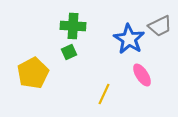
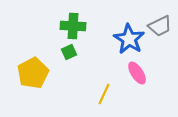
pink ellipse: moved 5 px left, 2 px up
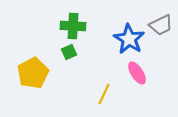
gray trapezoid: moved 1 px right, 1 px up
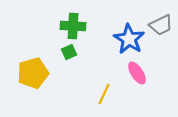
yellow pentagon: rotated 12 degrees clockwise
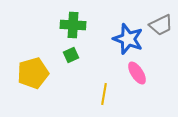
green cross: moved 1 px up
blue star: moved 1 px left; rotated 12 degrees counterclockwise
green square: moved 2 px right, 3 px down
yellow line: rotated 15 degrees counterclockwise
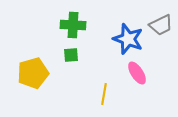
green square: rotated 21 degrees clockwise
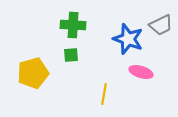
pink ellipse: moved 4 px right, 1 px up; rotated 40 degrees counterclockwise
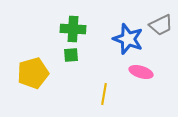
green cross: moved 4 px down
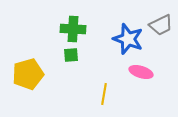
yellow pentagon: moved 5 px left, 1 px down
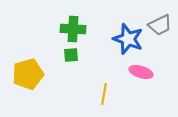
gray trapezoid: moved 1 px left
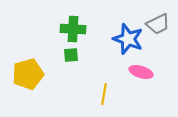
gray trapezoid: moved 2 px left, 1 px up
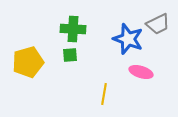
green square: moved 1 px left
yellow pentagon: moved 12 px up
